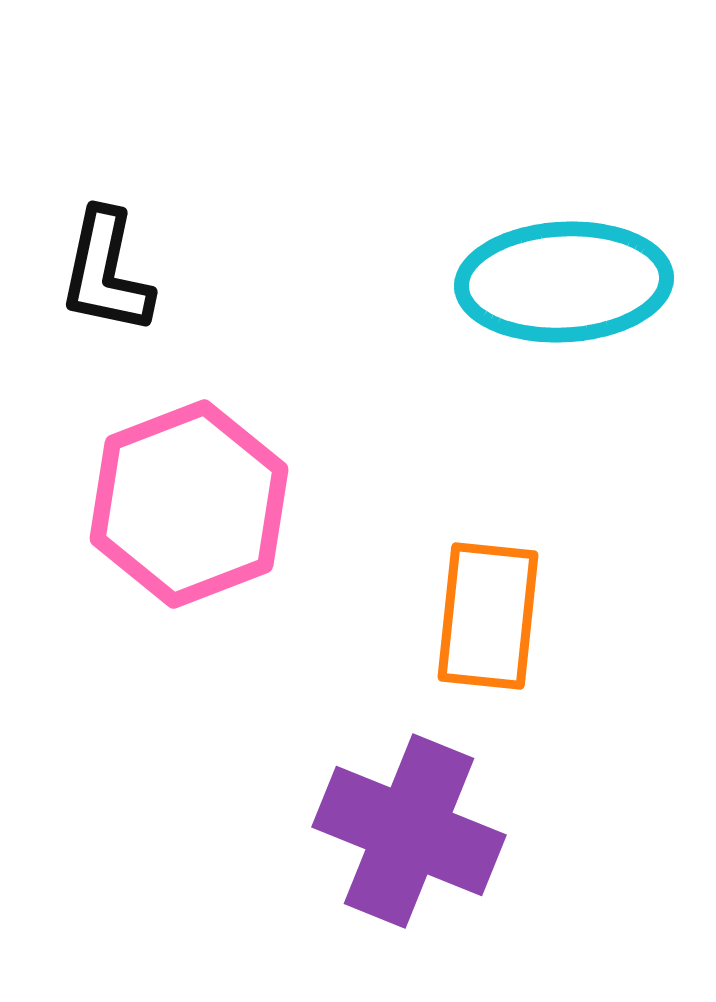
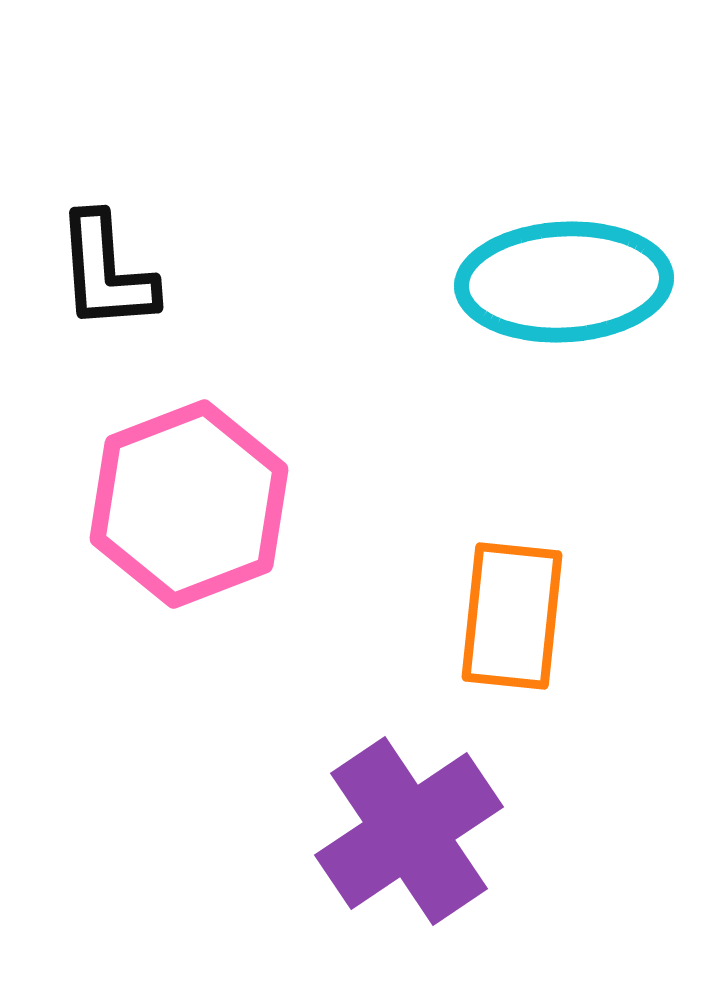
black L-shape: rotated 16 degrees counterclockwise
orange rectangle: moved 24 px right
purple cross: rotated 34 degrees clockwise
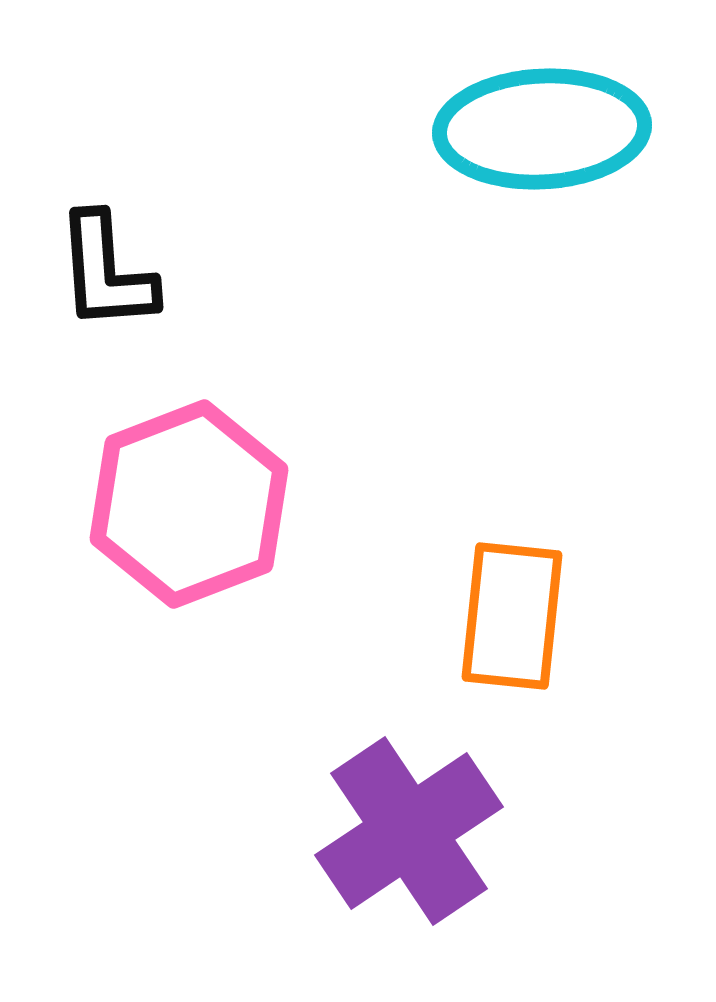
cyan ellipse: moved 22 px left, 153 px up
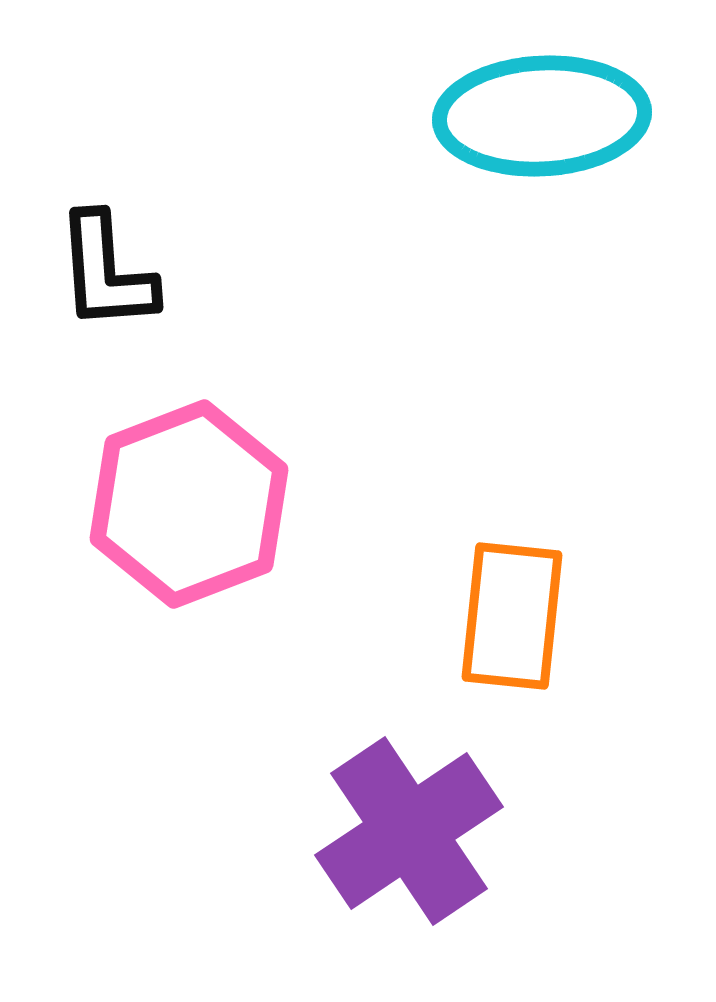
cyan ellipse: moved 13 px up
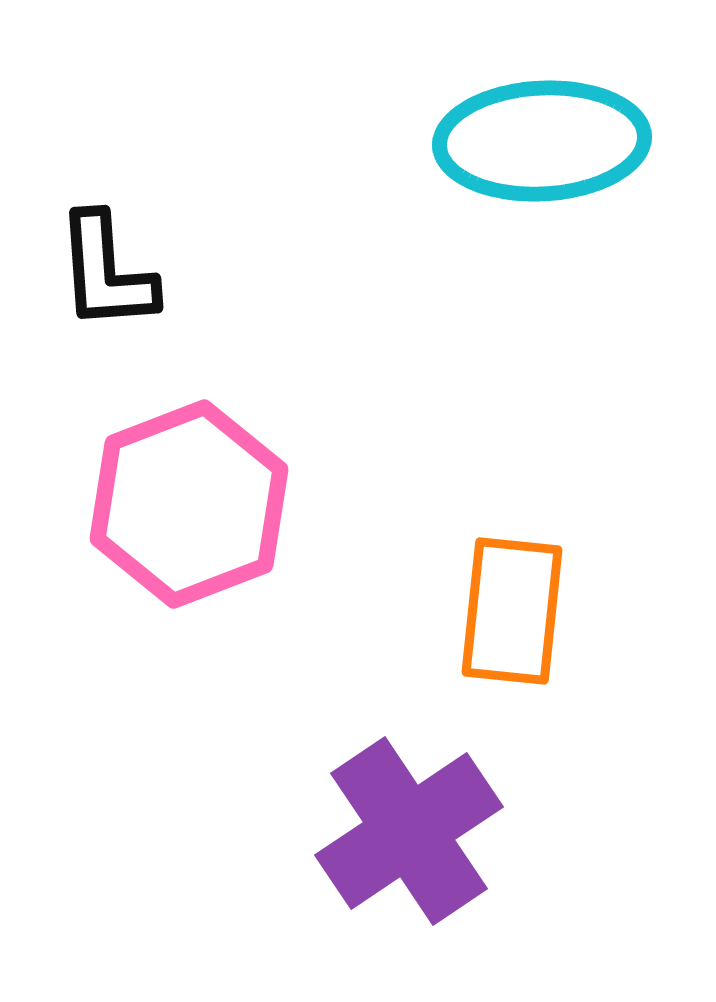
cyan ellipse: moved 25 px down
orange rectangle: moved 5 px up
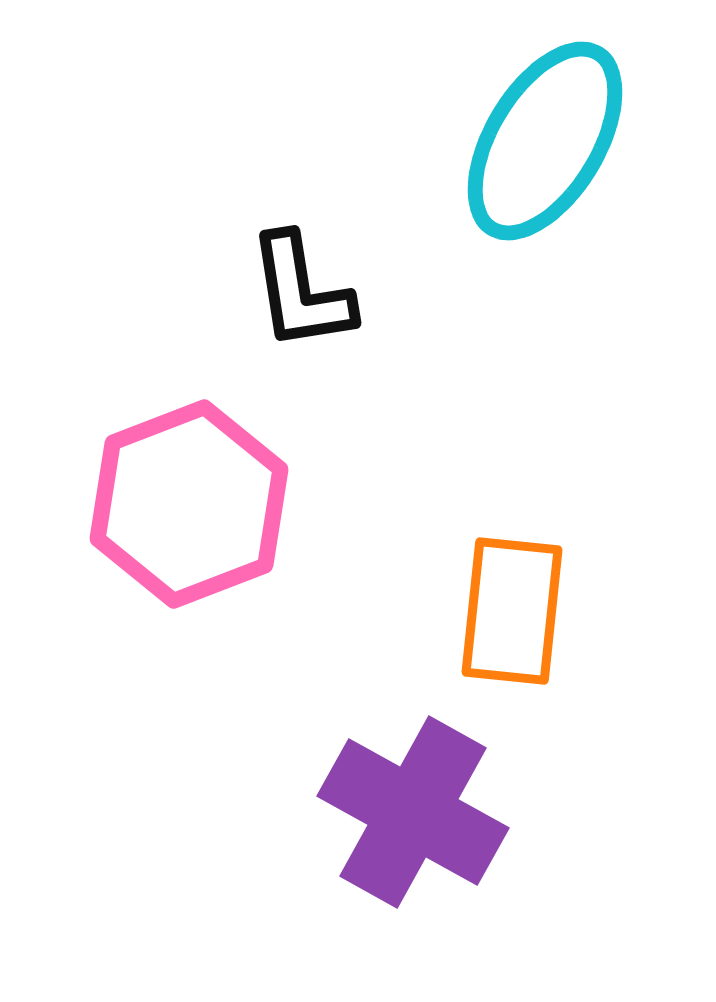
cyan ellipse: moved 3 px right; rotated 56 degrees counterclockwise
black L-shape: moved 195 px right, 20 px down; rotated 5 degrees counterclockwise
purple cross: moved 4 px right, 19 px up; rotated 27 degrees counterclockwise
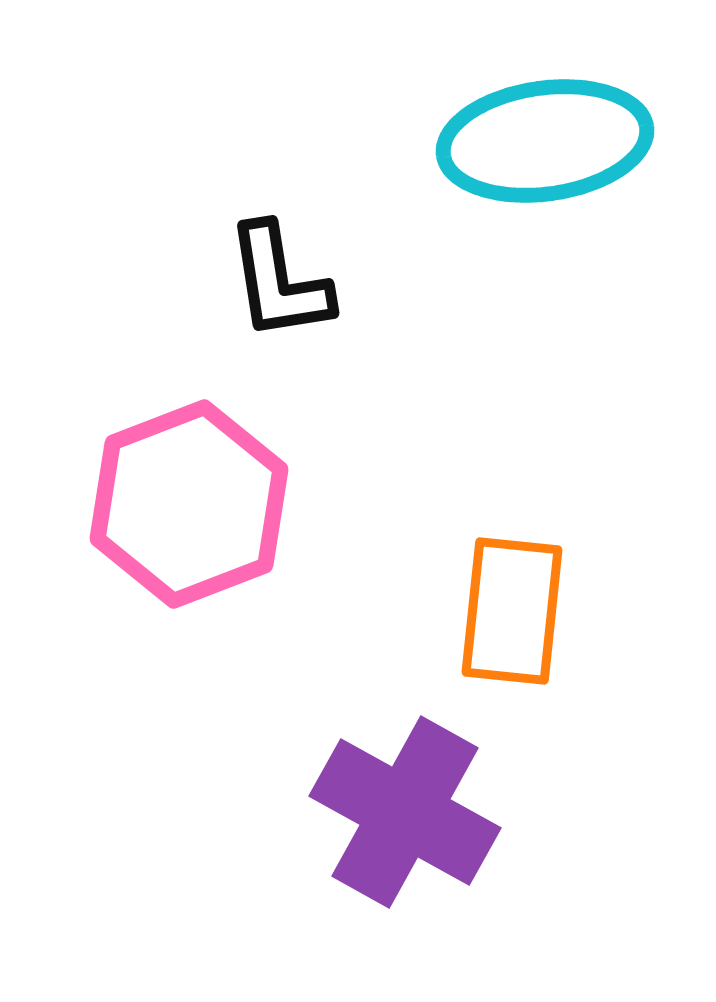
cyan ellipse: rotated 51 degrees clockwise
black L-shape: moved 22 px left, 10 px up
purple cross: moved 8 px left
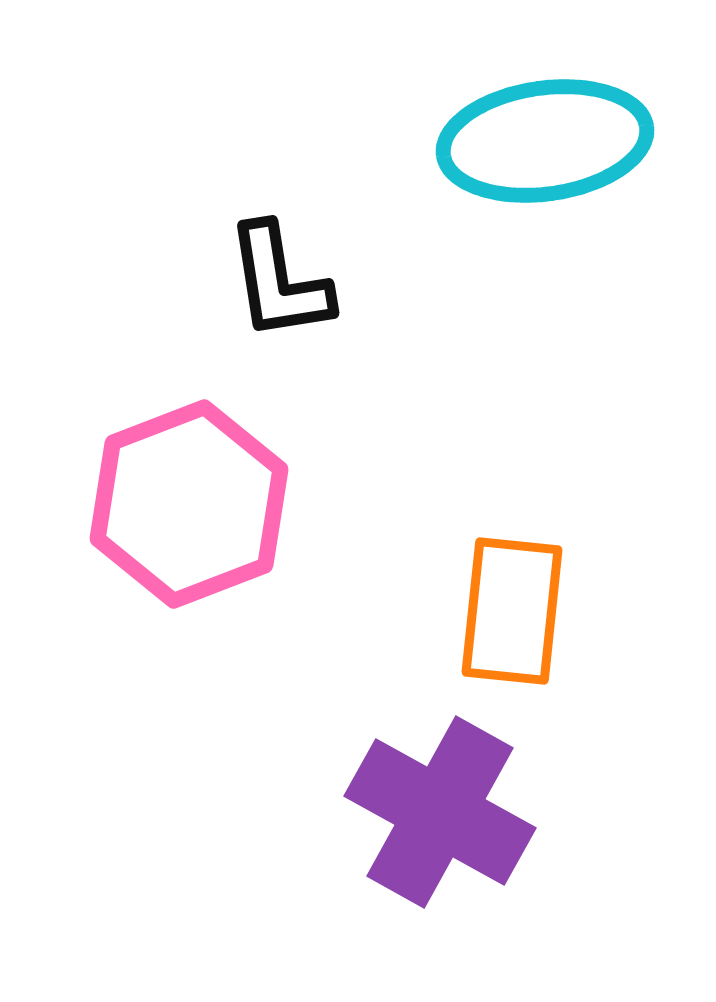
purple cross: moved 35 px right
